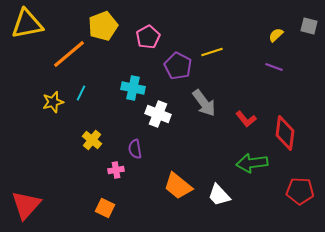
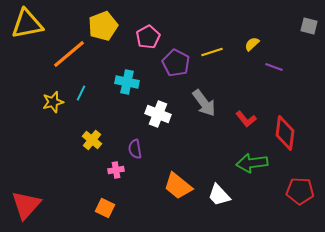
yellow semicircle: moved 24 px left, 9 px down
purple pentagon: moved 2 px left, 3 px up
cyan cross: moved 6 px left, 6 px up
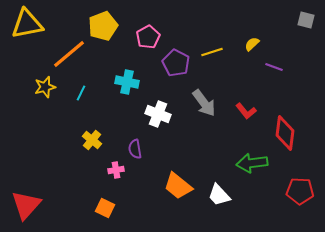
gray square: moved 3 px left, 6 px up
yellow star: moved 8 px left, 15 px up
red L-shape: moved 8 px up
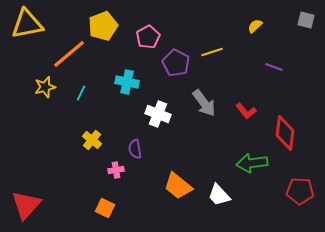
yellow semicircle: moved 3 px right, 18 px up
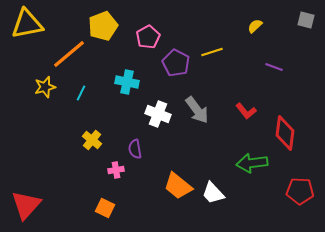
gray arrow: moved 7 px left, 7 px down
white trapezoid: moved 6 px left, 2 px up
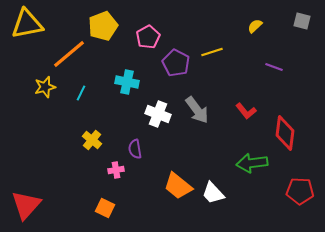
gray square: moved 4 px left, 1 px down
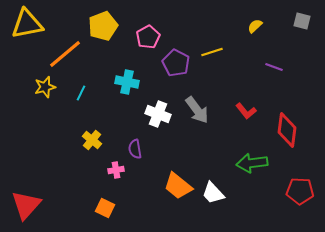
orange line: moved 4 px left
red diamond: moved 2 px right, 3 px up
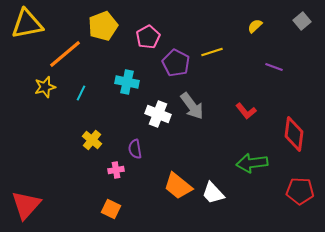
gray square: rotated 36 degrees clockwise
gray arrow: moved 5 px left, 4 px up
red diamond: moved 7 px right, 4 px down
orange square: moved 6 px right, 1 px down
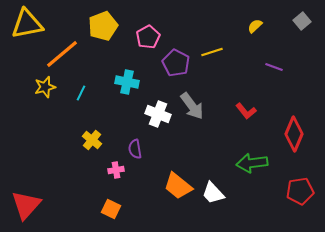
orange line: moved 3 px left
red diamond: rotated 16 degrees clockwise
red pentagon: rotated 12 degrees counterclockwise
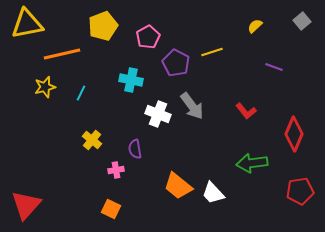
orange line: rotated 27 degrees clockwise
cyan cross: moved 4 px right, 2 px up
